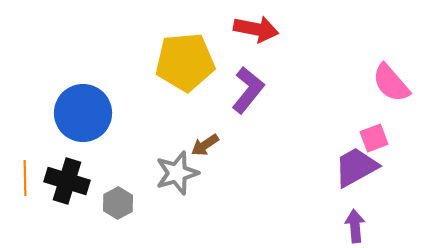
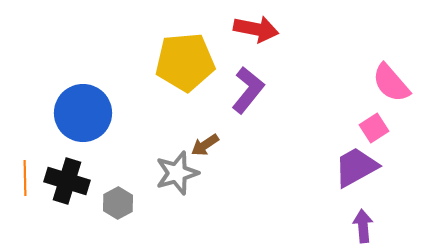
pink square: moved 10 px up; rotated 12 degrees counterclockwise
purple arrow: moved 8 px right
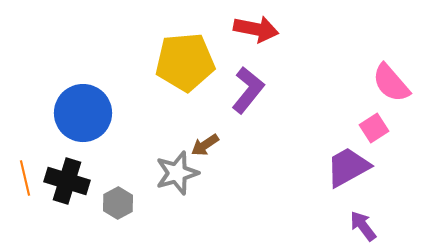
purple trapezoid: moved 8 px left
orange line: rotated 12 degrees counterclockwise
purple arrow: rotated 32 degrees counterclockwise
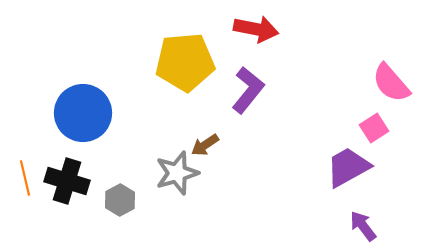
gray hexagon: moved 2 px right, 3 px up
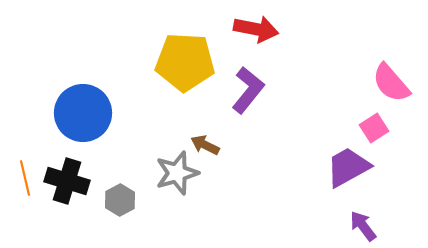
yellow pentagon: rotated 8 degrees clockwise
brown arrow: rotated 60 degrees clockwise
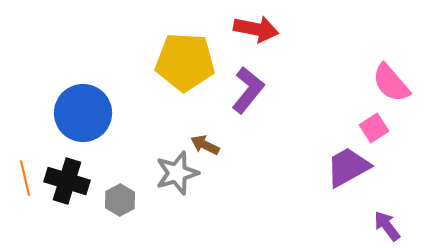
purple arrow: moved 24 px right
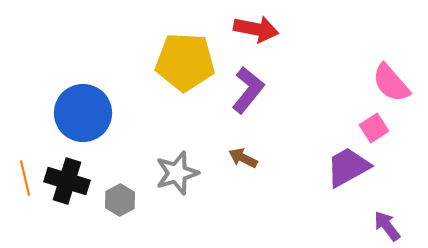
brown arrow: moved 38 px right, 13 px down
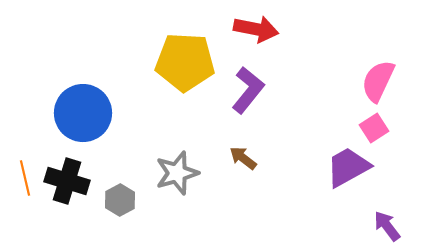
pink semicircle: moved 13 px left, 2 px up; rotated 66 degrees clockwise
brown arrow: rotated 12 degrees clockwise
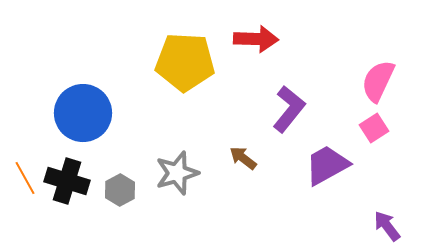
red arrow: moved 10 px down; rotated 9 degrees counterclockwise
purple L-shape: moved 41 px right, 19 px down
purple trapezoid: moved 21 px left, 2 px up
orange line: rotated 16 degrees counterclockwise
gray hexagon: moved 10 px up
